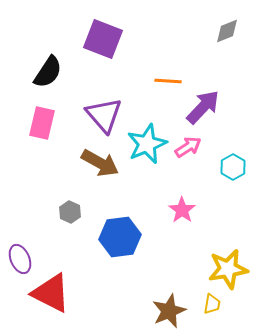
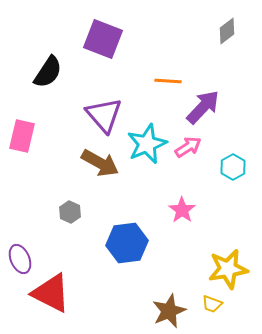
gray diamond: rotated 16 degrees counterclockwise
pink rectangle: moved 20 px left, 13 px down
blue hexagon: moved 7 px right, 6 px down
yellow trapezoid: rotated 100 degrees clockwise
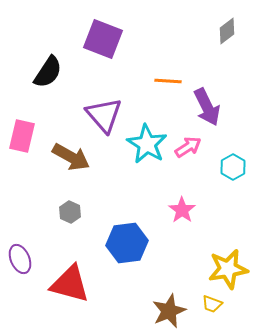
purple arrow: moved 4 px right; rotated 111 degrees clockwise
cyan star: rotated 18 degrees counterclockwise
brown arrow: moved 29 px left, 6 px up
red triangle: moved 19 px right, 9 px up; rotated 12 degrees counterclockwise
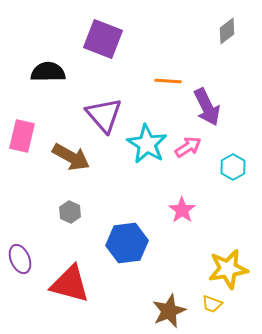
black semicircle: rotated 124 degrees counterclockwise
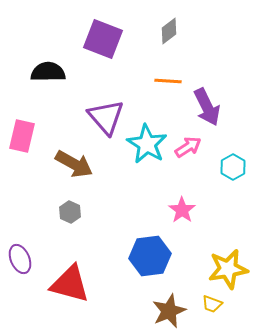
gray diamond: moved 58 px left
purple triangle: moved 2 px right, 2 px down
brown arrow: moved 3 px right, 7 px down
blue hexagon: moved 23 px right, 13 px down
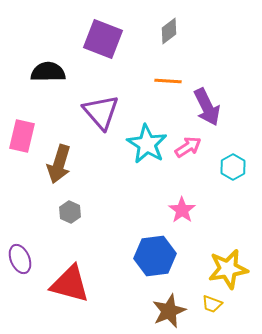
purple triangle: moved 5 px left, 5 px up
brown arrow: moved 15 px left; rotated 78 degrees clockwise
blue hexagon: moved 5 px right
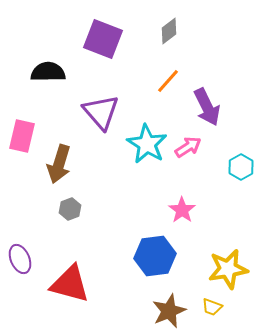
orange line: rotated 52 degrees counterclockwise
cyan hexagon: moved 8 px right
gray hexagon: moved 3 px up; rotated 15 degrees clockwise
yellow trapezoid: moved 3 px down
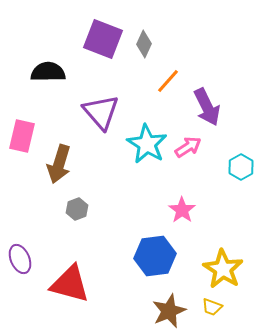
gray diamond: moved 25 px left, 13 px down; rotated 28 degrees counterclockwise
gray hexagon: moved 7 px right
yellow star: moved 5 px left; rotated 30 degrees counterclockwise
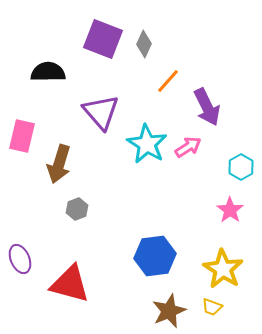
pink star: moved 48 px right
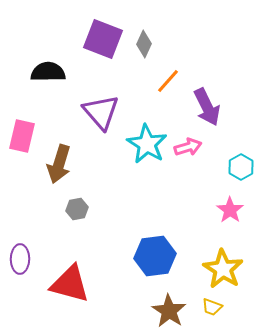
pink arrow: rotated 16 degrees clockwise
gray hexagon: rotated 10 degrees clockwise
purple ellipse: rotated 24 degrees clockwise
brown star: rotated 16 degrees counterclockwise
